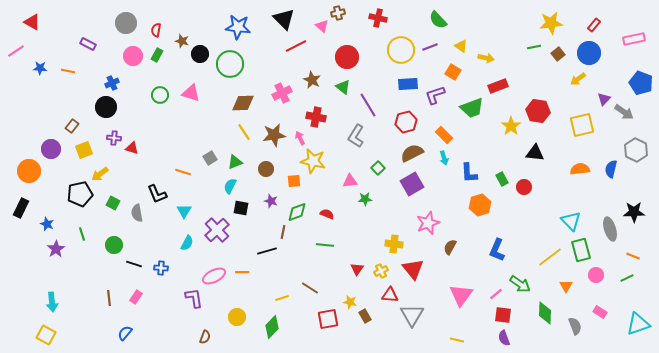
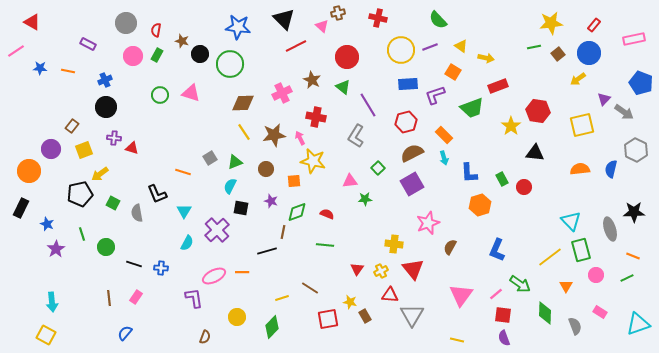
blue cross at (112, 83): moved 7 px left, 3 px up
green circle at (114, 245): moved 8 px left, 2 px down
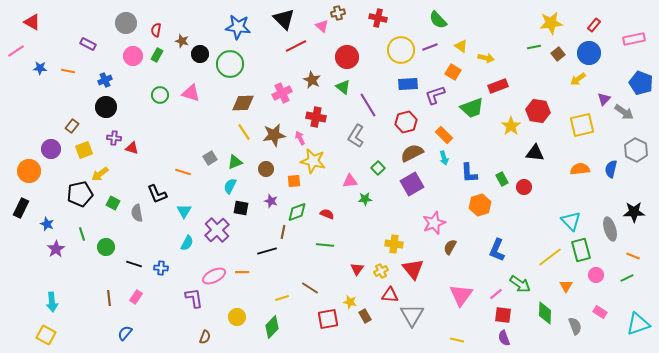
pink star at (428, 223): moved 6 px right
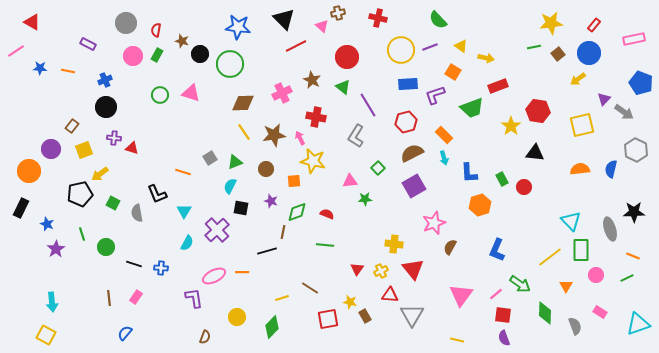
purple square at (412, 184): moved 2 px right, 2 px down
green rectangle at (581, 250): rotated 15 degrees clockwise
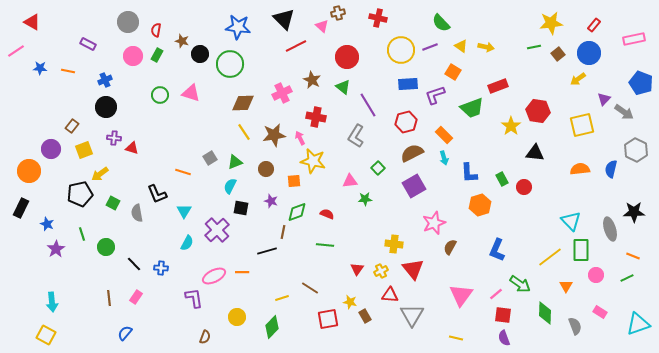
green semicircle at (438, 20): moved 3 px right, 3 px down
gray circle at (126, 23): moved 2 px right, 1 px up
yellow arrow at (486, 58): moved 11 px up
black line at (134, 264): rotated 28 degrees clockwise
yellow line at (457, 340): moved 1 px left, 2 px up
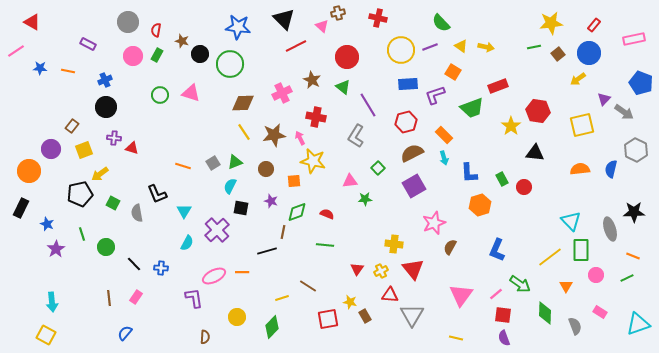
gray square at (210, 158): moved 3 px right, 5 px down
orange line at (183, 172): moved 6 px up
brown line at (310, 288): moved 2 px left, 2 px up
brown semicircle at (205, 337): rotated 16 degrees counterclockwise
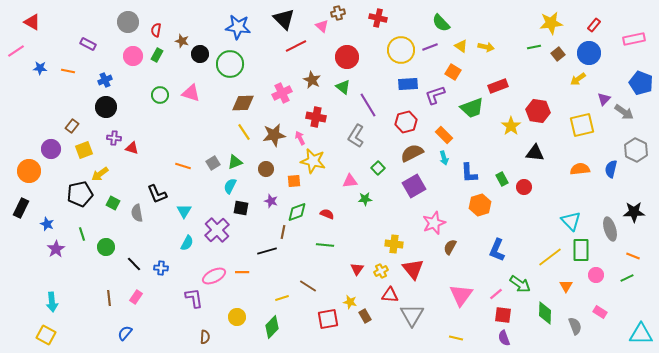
cyan triangle at (638, 324): moved 3 px right, 10 px down; rotated 20 degrees clockwise
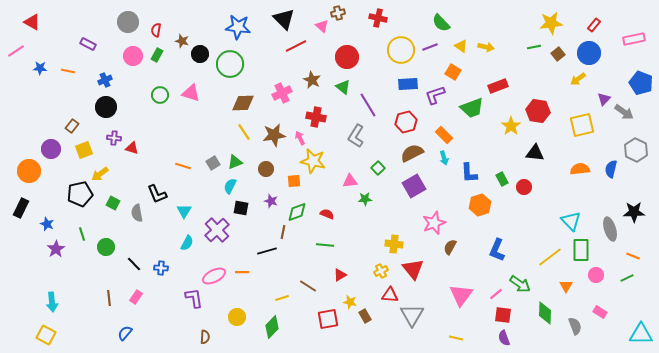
red triangle at (357, 269): moved 17 px left, 6 px down; rotated 24 degrees clockwise
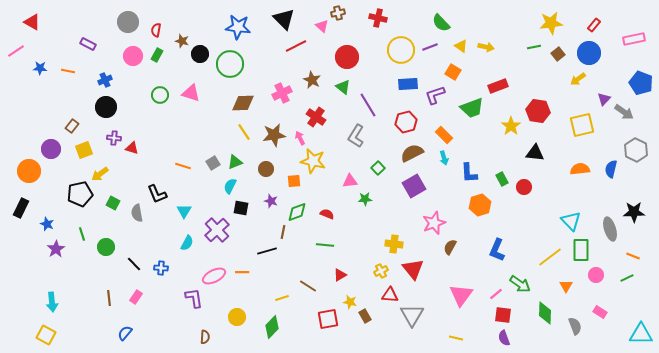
red cross at (316, 117): rotated 24 degrees clockwise
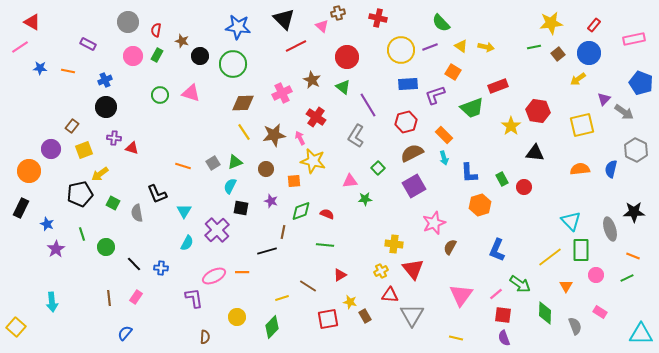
pink line at (16, 51): moved 4 px right, 4 px up
black circle at (200, 54): moved 2 px down
green circle at (230, 64): moved 3 px right
green diamond at (297, 212): moved 4 px right, 1 px up
yellow square at (46, 335): moved 30 px left, 8 px up; rotated 12 degrees clockwise
